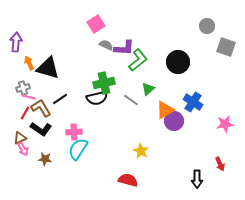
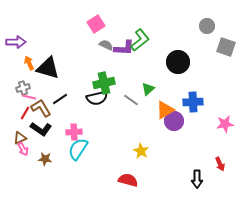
purple arrow: rotated 84 degrees clockwise
green L-shape: moved 2 px right, 20 px up
blue cross: rotated 36 degrees counterclockwise
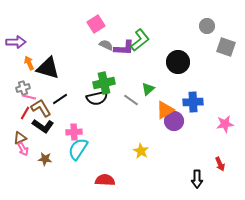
black L-shape: moved 2 px right, 3 px up
red semicircle: moved 23 px left; rotated 12 degrees counterclockwise
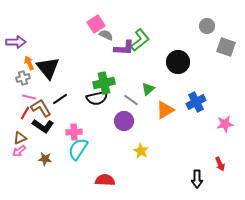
gray semicircle: moved 10 px up
black triangle: rotated 35 degrees clockwise
gray cross: moved 10 px up
blue cross: moved 3 px right; rotated 24 degrees counterclockwise
purple circle: moved 50 px left
pink arrow: moved 4 px left, 2 px down; rotated 80 degrees clockwise
